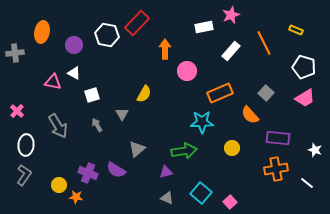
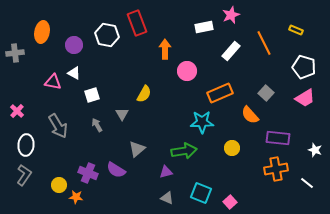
red rectangle at (137, 23): rotated 65 degrees counterclockwise
cyan square at (201, 193): rotated 20 degrees counterclockwise
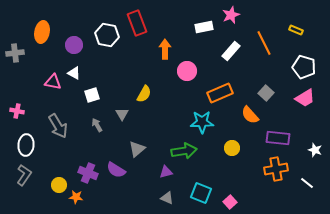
pink cross at (17, 111): rotated 32 degrees counterclockwise
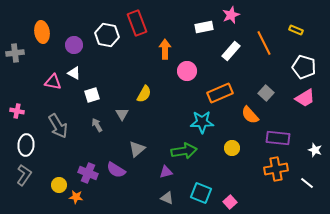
orange ellipse at (42, 32): rotated 20 degrees counterclockwise
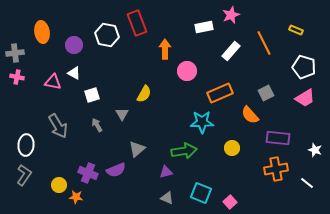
gray square at (266, 93): rotated 21 degrees clockwise
pink cross at (17, 111): moved 34 px up
purple semicircle at (116, 170): rotated 54 degrees counterclockwise
